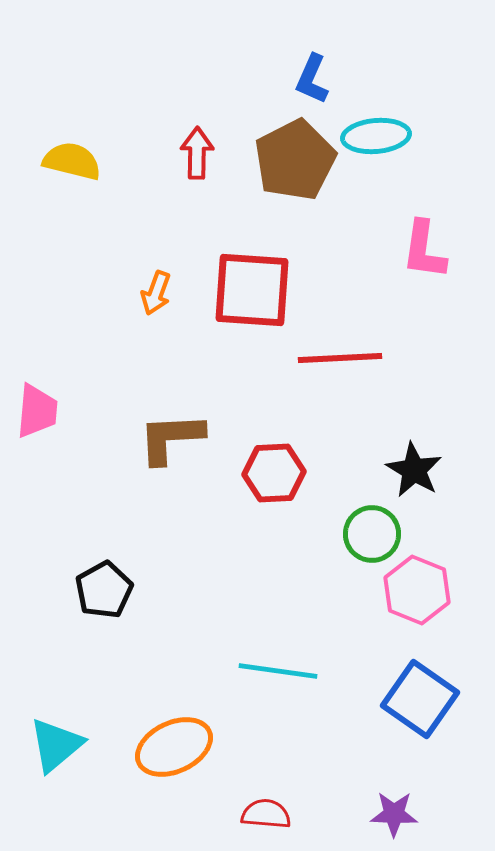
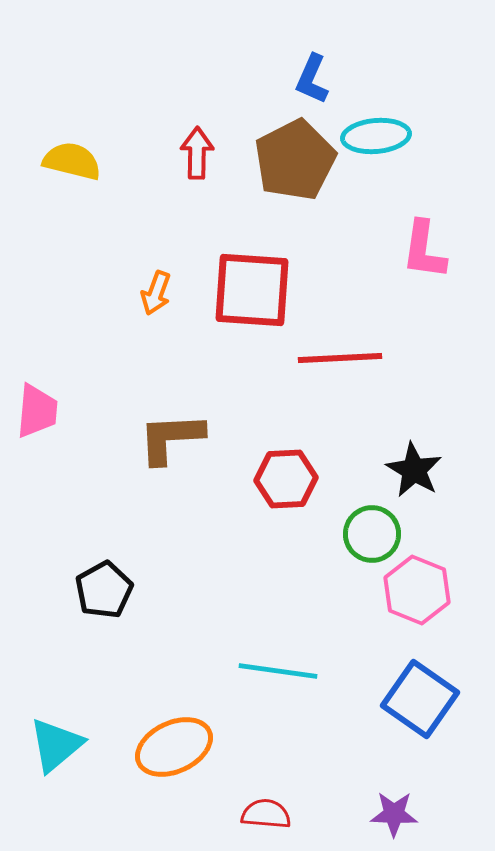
red hexagon: moved 12 px right, 6 px down
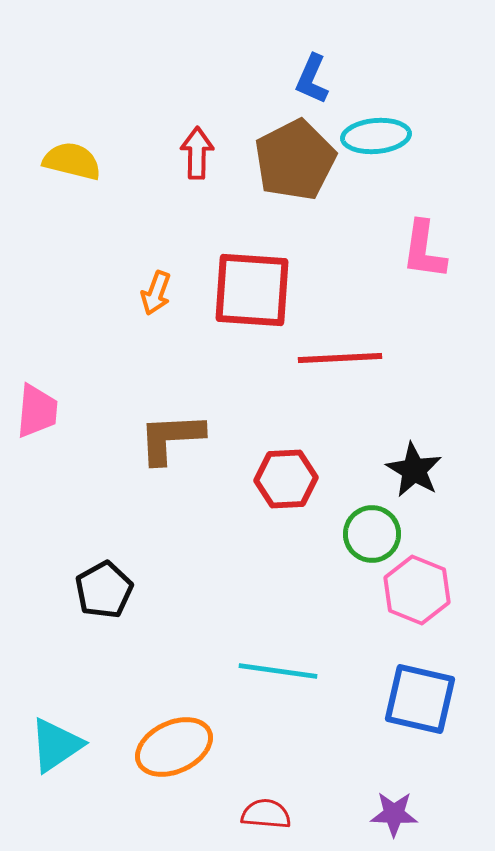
blue square: rotated 22 degrees counterclockwise
cyan triangle: rotated 6 degrees clockwise
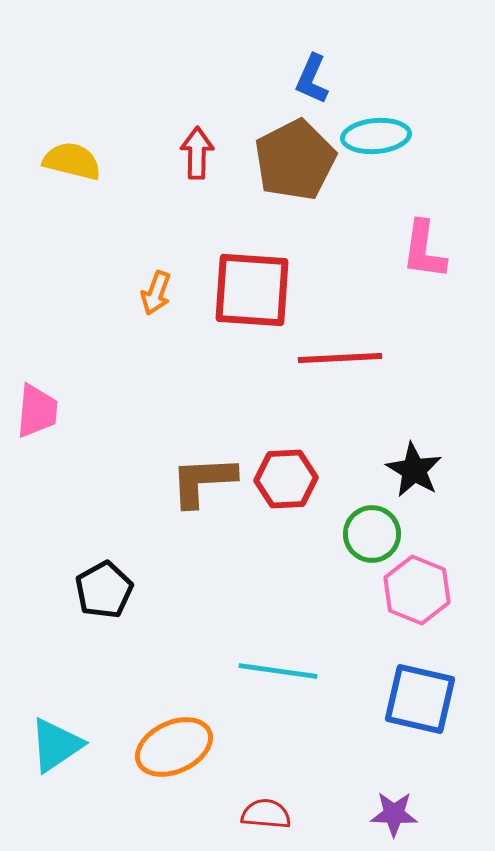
brown L-shape: moved 32 px right, 43 px down
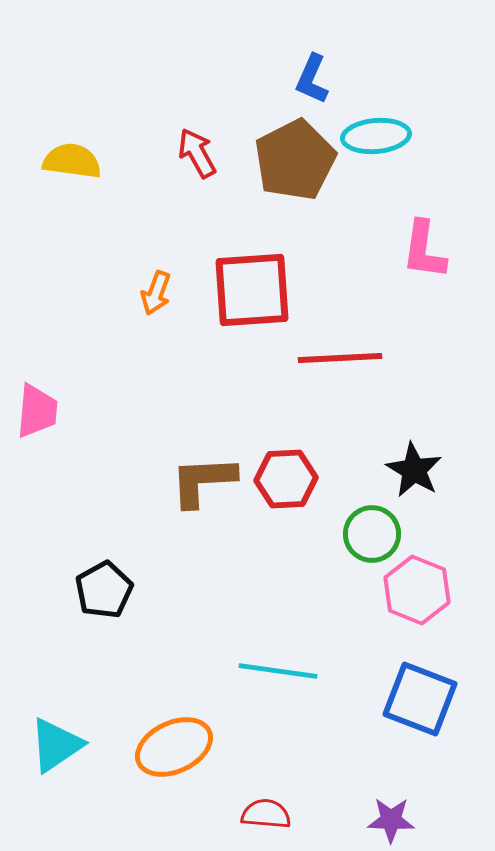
red arrow: rotated 30 degrees counterclockwise
yellow semicircle: rotated 6 degrees counterclockwise
red square: rotated 8 degrees counterclockwise
blue square: rotated 8 degrees clockwise
purple star: moved 3 px left, 6 px down
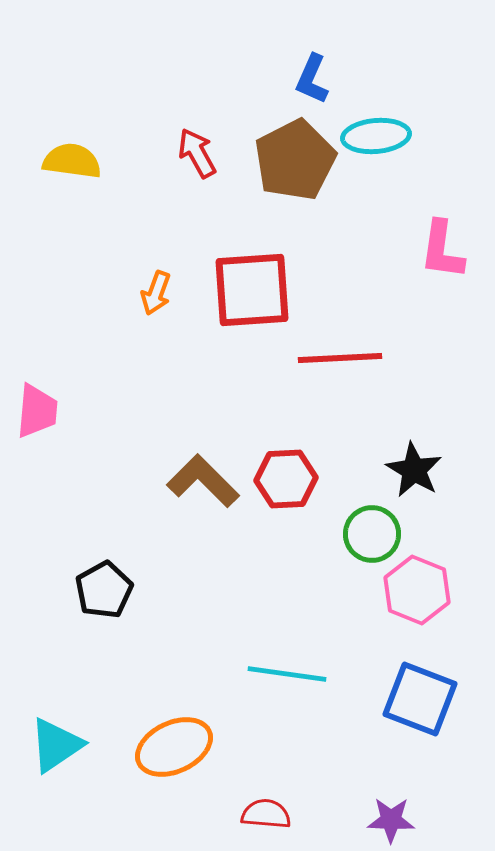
pink L-shape: moved 18 px right
brown L-shape: rotated 48 degrees clockwise
cyan line: moved 9 px right, 3 px down
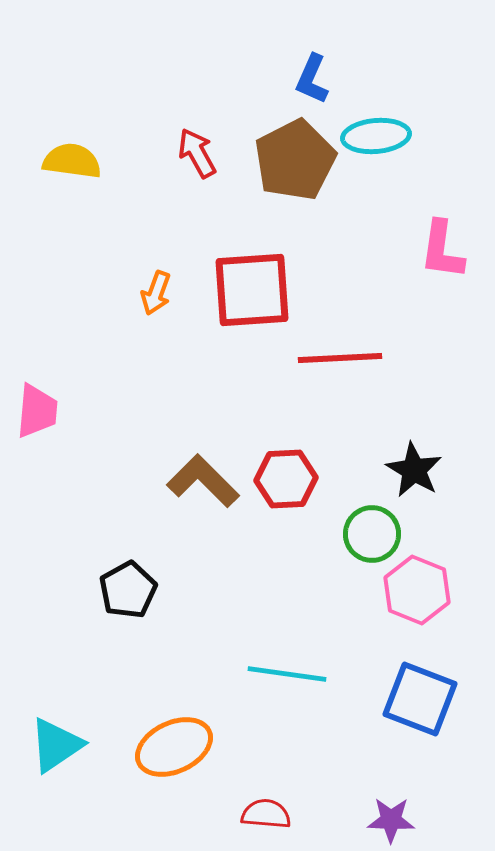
black pentagon: moved 24 px right
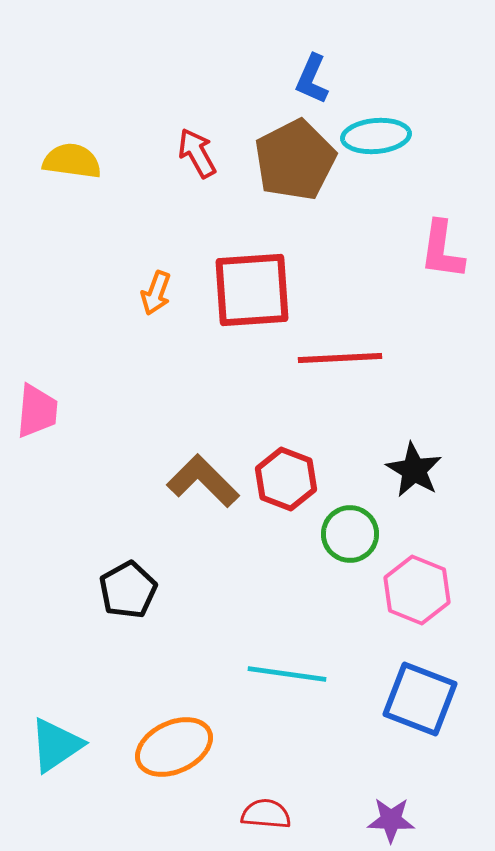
red hexagon: rotated 24 degrees clockwise
green circle: moved 22 px left
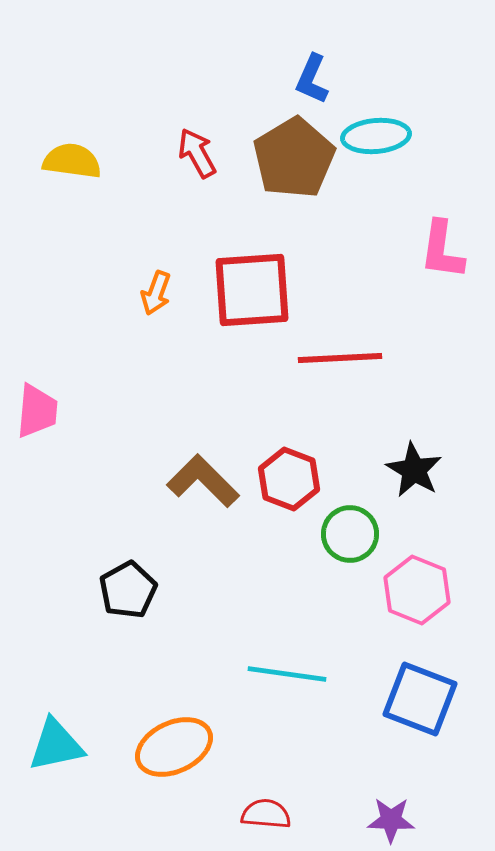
brown pentagon: moved 1 px left, 2 px up; rotated 4 degrees counterclockwise
red hexagon: moved 3 px right
cyan triangle: rotated 22 degrees clockwise
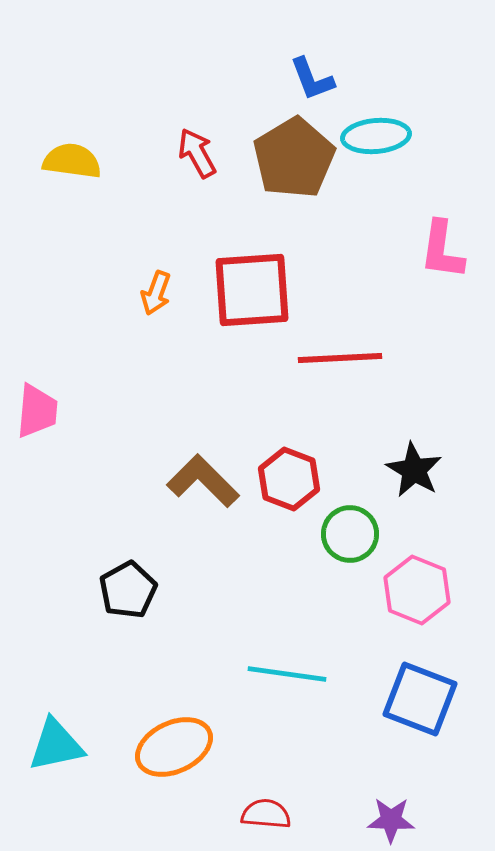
blue L-shape: rotated 45 degrees counterclockwise
